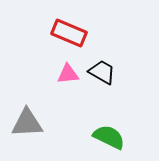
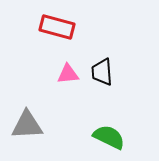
red rectangle: moved 12 px left, 6 px up; rotated 8 degrees counterclockwise
black trapezoid: rotated 124 degrees counterclockwise
gray triangle: moved 2 px down
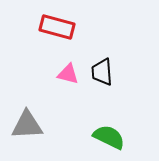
pink triangle: rotated 20 degrees clockwise
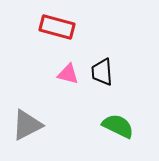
gray triangle: rotated 24 degrees counterclockwise
green semicircle: moved 9 px right, 11 px up
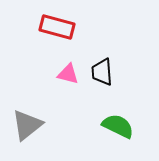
gray triangle: rotated 12 degrees counterclockwise
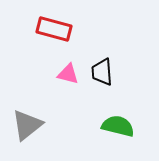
red rectangle: moved 3 px left, 2 px down
green semicircle: rotated 12 degrees counterclockwise
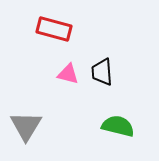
gray triangle: moved 1 px left, 1 px down; rotated 20 degrees counterclockwise
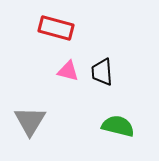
red rectangle: moved 2 px right, 1 px up
pink triangle: moved 3 px up
gray triangle: moved 4 px right, 5 px up
